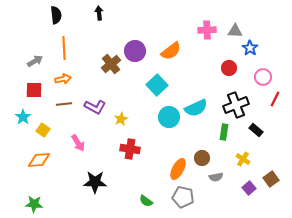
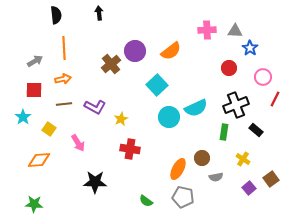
yellow square: moved 6 px right, 1 px up
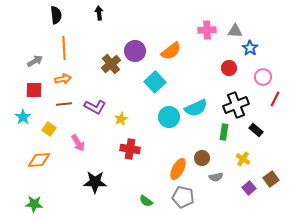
cyan square: moved 2 px left, 3 px up
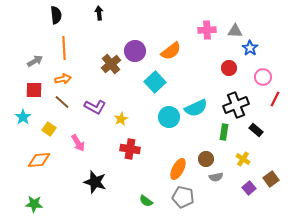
brown line: moved 2 px left, 2 px up; rotated 49 degrees clockwise
brown circle: moved 4 px right, 1 px down
black star: rotated 15 degrees clockwise
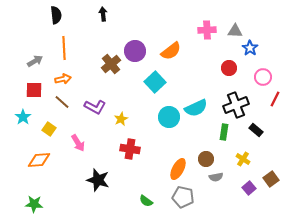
black arrow: moved 4 px right, 1 px down
black star: moved 3 px right, 2 px up
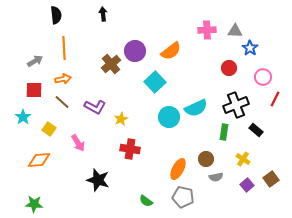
purple square: moved 2 px left, 3 px up
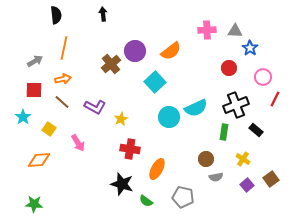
orange line: rotated 15 degrees clockwise
orange ellipse: moved 21 px left
black star: moved 24 px right, 4 px down
